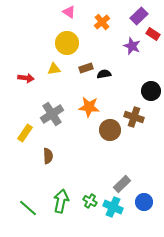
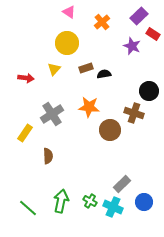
yellow triangle: rotated 40 degrees counterclockwise
black circle: moved 2 px left
brown cross: moved 4 px up
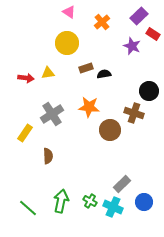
yellow triangle: moved 6 px left, 4 px down; rotated 40 degrees clockwise
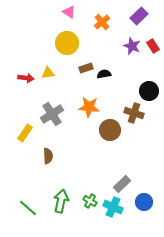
red rectangle: moved 12 px down; rotated 24 degrees clockwise
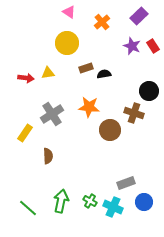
gray rectangle: moved 4 px right, 1 px up; rotated 24 degrees clockwise
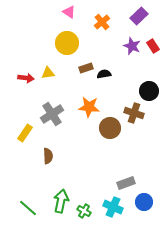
brown circle: moved 2 px up
green cross: moved 6 px left, 10 px down
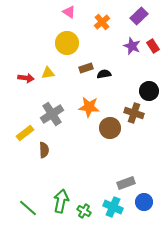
yellow rectangle: rotated 18 degrees clockwise
brown semicircle: moved 4 px left, 6 px up
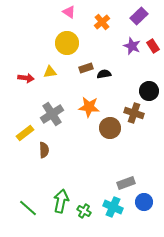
yellow triangle: moved 2 px right, 1 px up
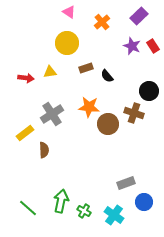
black semicircle: moved 3 px right, 2 px down; rotated 120 degrees counterclockwise
brown circle: moved 2 px left, 4 px up
cyan cross: moved 1 px right, 8 px down; rotated 12 degrees clockwise
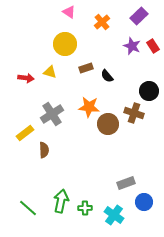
yellow circle: moved 2 px left, 1 px down
yellow triangle: rotated 24 degrees clockwise
green cross: moved 1 px right, 3 px up; rotated 32 degrees counterclockwise
